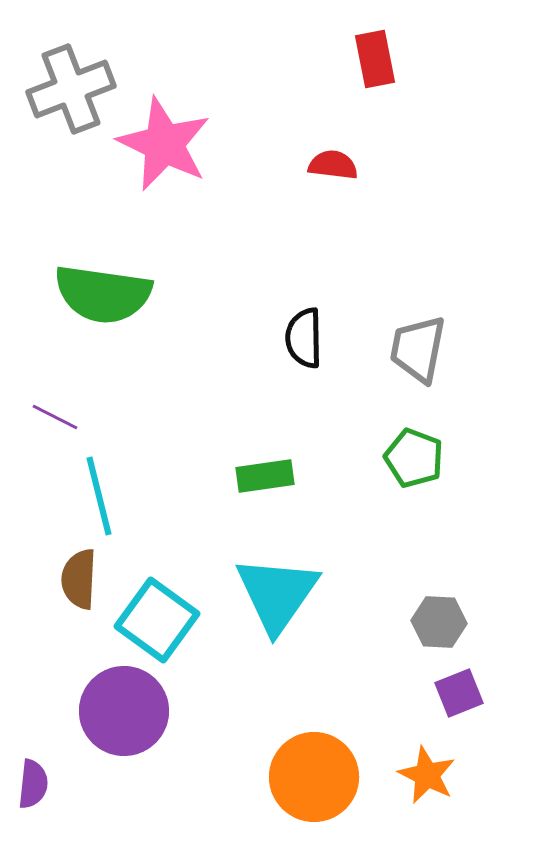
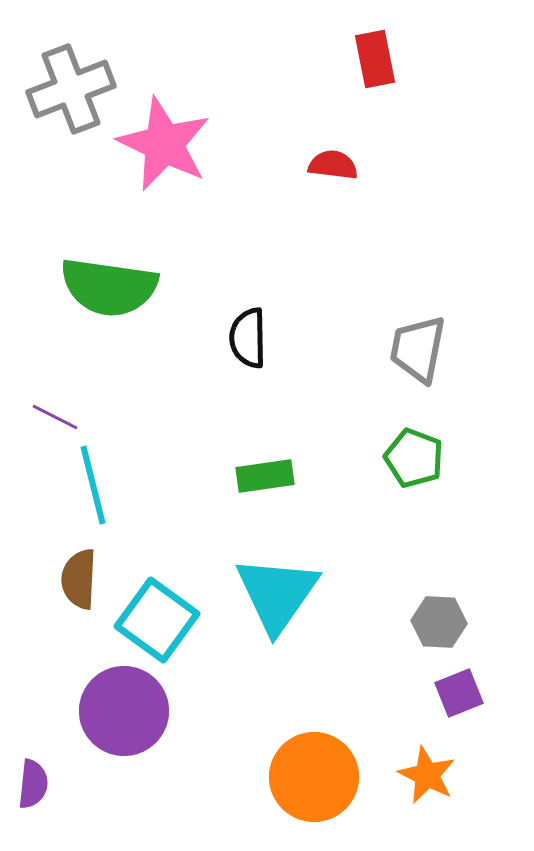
green semicircle: moved 6 px right, 7 px up
black semicircle: moved 56 px left
cyan line: moved 6 px left, 11 px up
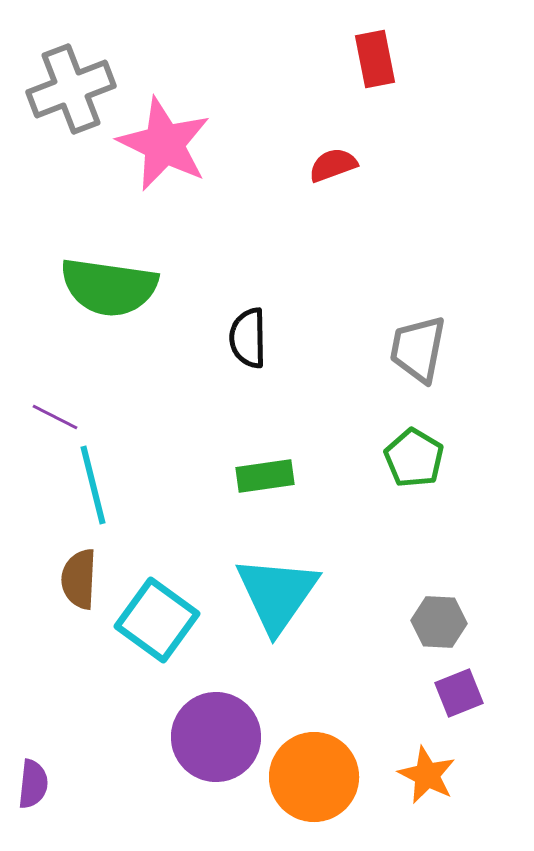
red semicircle: rotated 27 degrees counterclockwise
green pentagon: rotated 10 degrees clockwise
purple circle: moved 92 px right, 26 px down
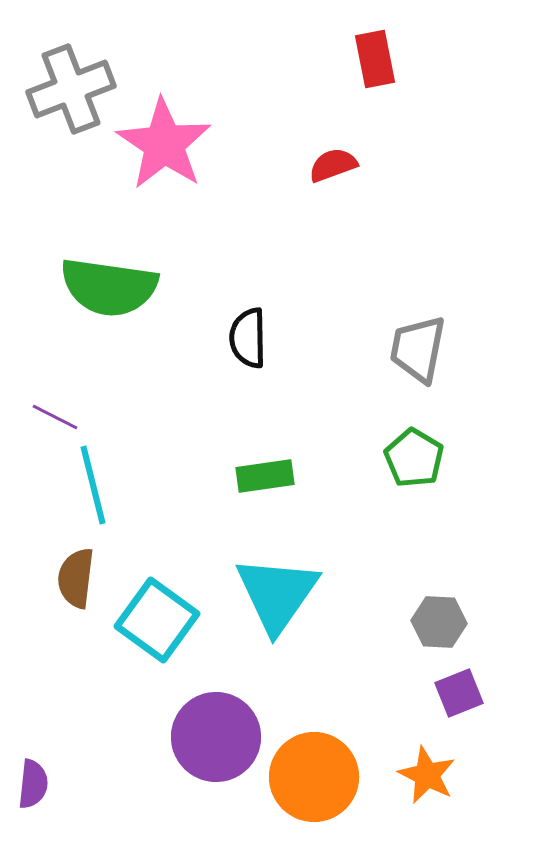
pink star: rotated 8 degrees clockwise
brown semicircle: moved 3 px left, 1 px up; rotated 4 degrees clockwise
